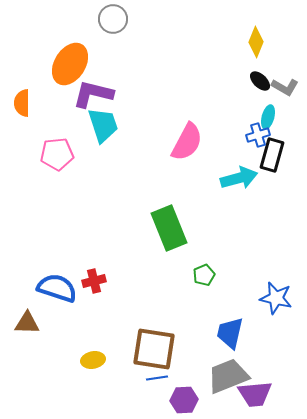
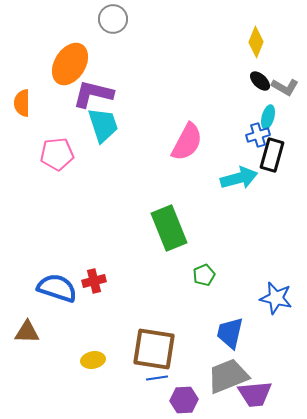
brown triangle: moved 9 px down
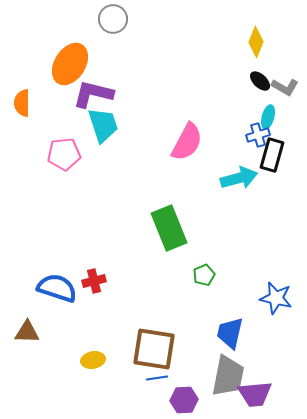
pink pentagon: moved 7 px right
gray trapezoid: rotated 123 degrees clockwise
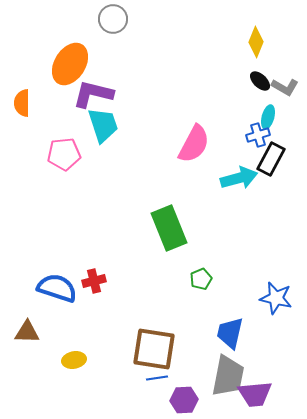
pink semicircle: moved 7 px right, 2 px down
black rectangle: moved 1 px left, 4 px down; rotated 12 degrees clockwise
green pentagon: moved 3 px left, 4 px down
yellow ellipse: moved 19 px left
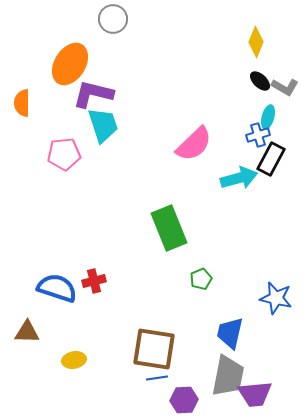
pink semicircle: rotated 18 degrees clockwise
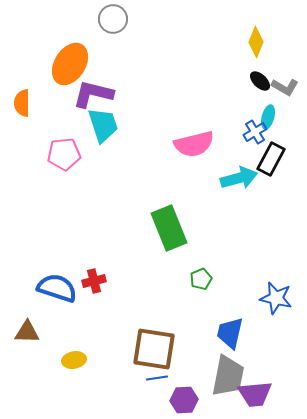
blue cross: moved 3 px left, 3 px up; rotated 15 degrees counterclockwise
pink semicircle: rotated 30 degrees clockwise
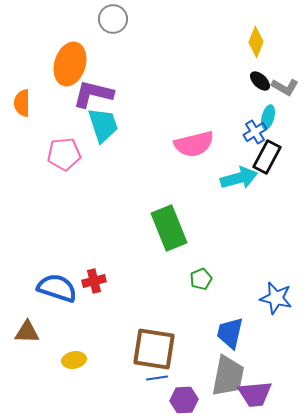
orange ellipse: rotated 15 degrees counterclockwise
black rectangle: moved 4 px left, 2 px up
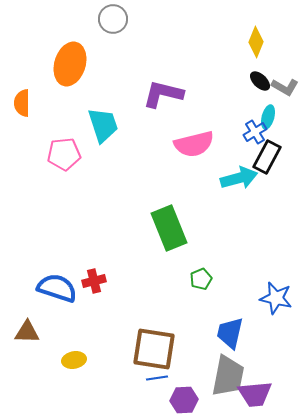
purple L-shape: moved 70 px right
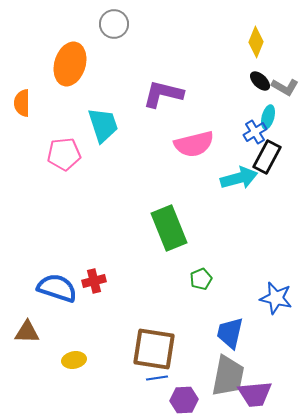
gray circle: moved 1 px right, 5 px down
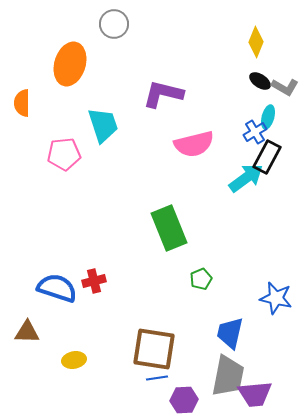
black ellipse: rotated 10 degrees counterclockwise
cyan arrow: moved 7 px right; rotated 21 degrees counterclockwise
